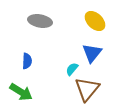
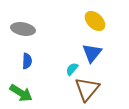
gray ellipse: moved 17 px left, 8 px down
green arrow: moved 1 px down
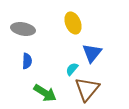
yellow ellipse: moved 22 px left, 2 px down; rotated 25 degrees clockwise
green arrow: moved 24 px right
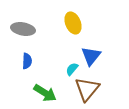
blue triangle: moved 1 px left, 3 px down
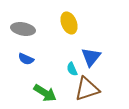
yellow ellipse: moved 4 px left
blue triangle: moved 1 px down
blue semicircle: moved 1 px left, 2 px up; rotated 112 degrees clockwise
cyan semicircle: rotated 64 degrees counterclockwise
brown triangle: rotated 32 degrees clockwise
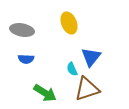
gray ellipse: moved 1 px left, 1 px down
blue semicircle: rotated 21 degrees counterclockwise
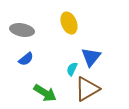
blue semicircle: rotated 42 degrees counterclockwise
cyan semicircle: rotated 48 degrees clockwise
brown triangle: rotated 12 degrees counterclockwise
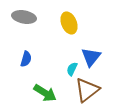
gray ellipse: moved 2 px right, 13 px up
blue semicircle: rotated 35 degrees counterclockwise
brown triangle: moved 1 px down; rotated 8 degrees counterclockwise
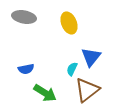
blue semicircle: moved 10 px down; rotated 63 degrees clockwise
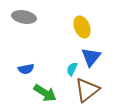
yellow ellipse: moved 13 px right, 4 px down
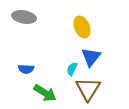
blue semicircle: rotated 14 degrees clockwise
brown triangle: moved 1 px right, 1 px up; rotated 20 degrees counterclockwise
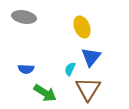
cyan semicircle: moved 2 px left
